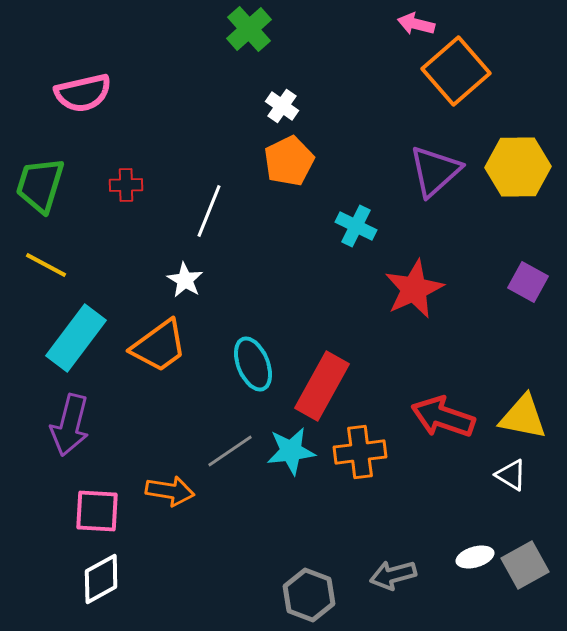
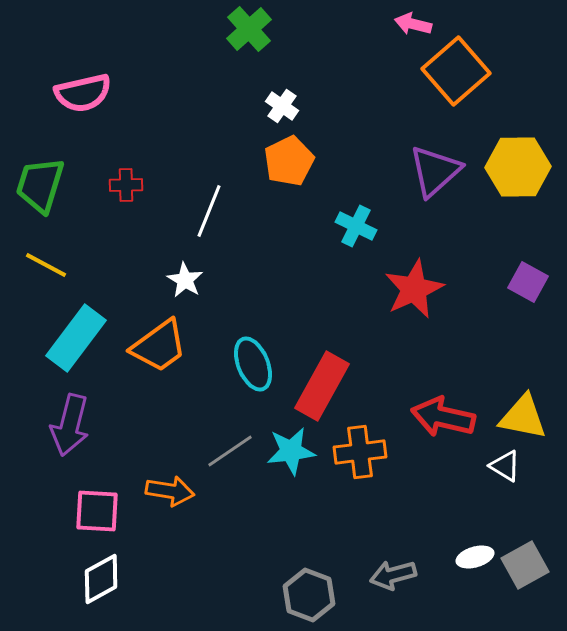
pink arrow: moved 3 px left
red arrow: rotated 6 degrees counterclockwise
white triangle: moved 6 px left, 9 px up
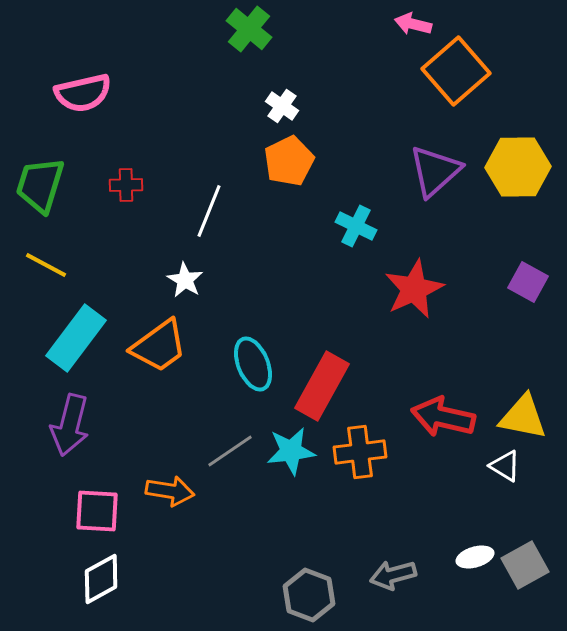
green cross: rotated 9 degrees counterclockwise
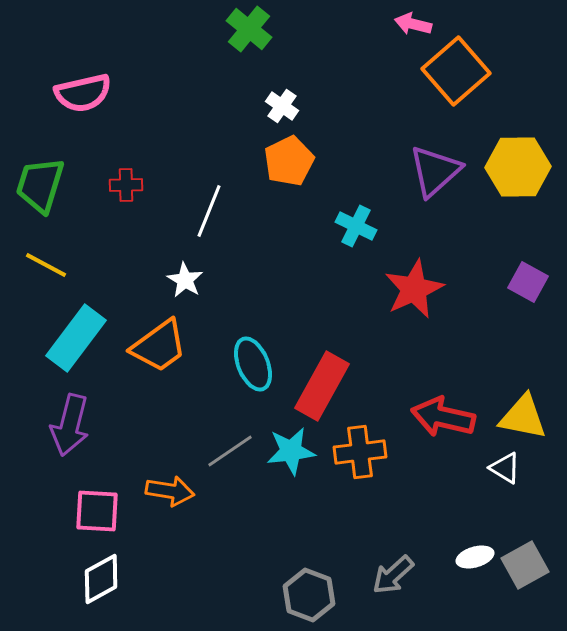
white triangle: moved 2 px down
gray arrow: rotated 27 degrees counterclockwise
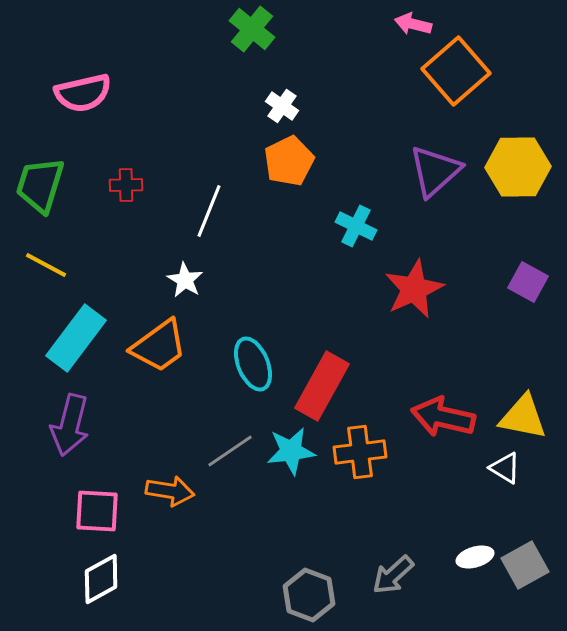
green cross: moved 3 px right
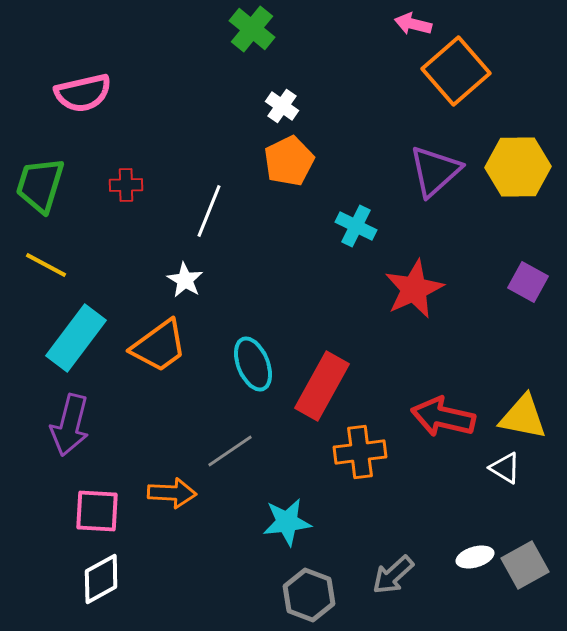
cyan star: moved 4 px left, 71 px down
orange arrow: moved 2 px right, 2 px down; rotated 6 degrees counterclockwise
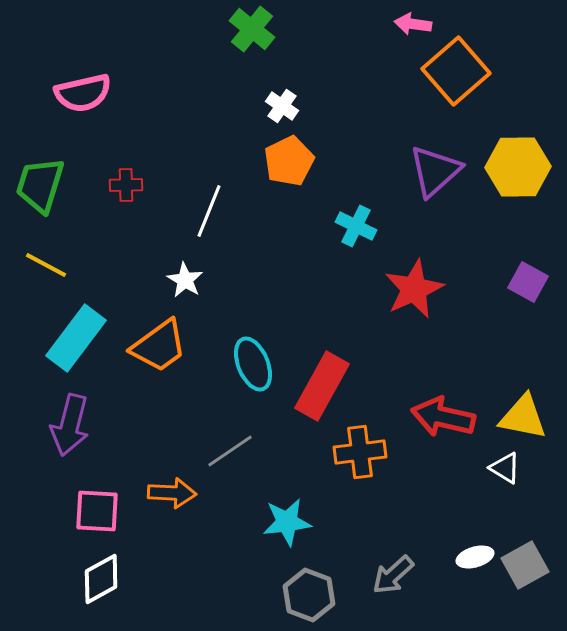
pink arrow: rotated 6 degrees counterclockwise
